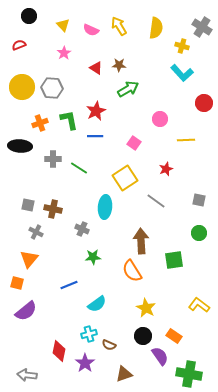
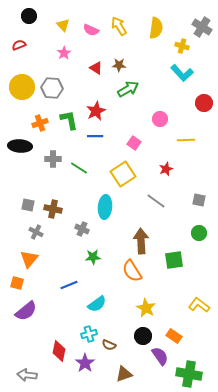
yellow square at (125, 178): moved 2 px left, 4 px up
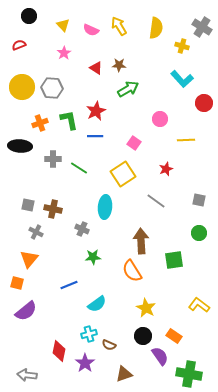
cyan L-shape at (182, 73): moved 6 px down
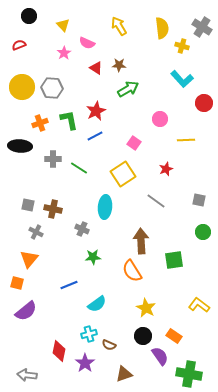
yellow semicircle at (156, 28): moved 6 px right; rotated 15 degrees counterclockwise
pink semicircle at (91, 30): moved 4 px left, 13 px down
blue line at (95, 136): rotated 28 degrees counterclockwise
green circle at (199, 233): moved 4 px right, 1 px up
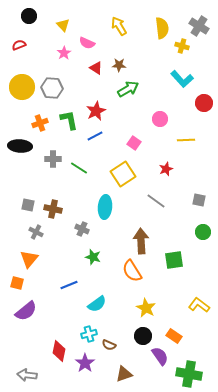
gray cross at (202, 27): moved 3 px left, 1 px up
green star at (93, 257): rotated 21 degrees clockwise
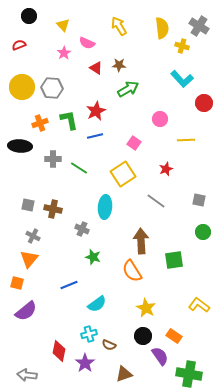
blue line at (95, 136): rotated 14 degrees clockwise
gray cross at (36, 232): moved 3 px left, 4 px down
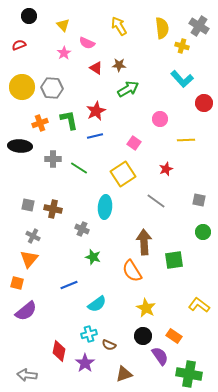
brown arrow at (141, 241): moved 3 px right, 1 px down
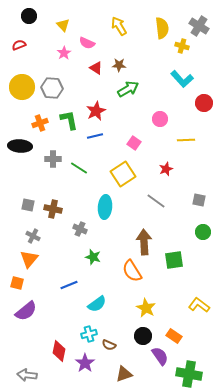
gray cross at (82, 229): moved 2 px left
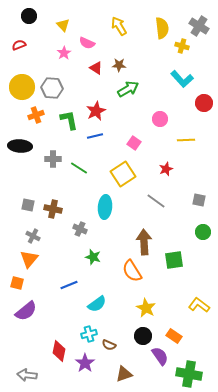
orange cross at (40, 123): moved 4 px left, 8 px up
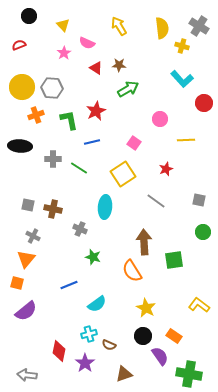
blue line at (95, 136): moved 3 px left, 6 px down
orange triangle at (29, 259): moved 3 px left
